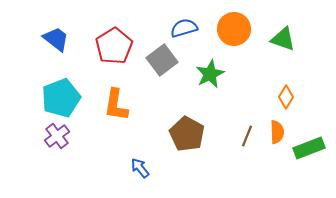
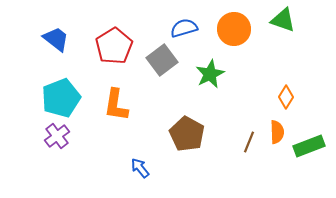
green triangle: moved 19 px up
brown line: moved 2 px right, 6 px down
green rectangle: moved 2 px up
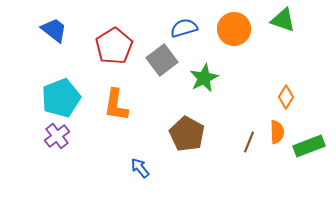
blue trapezoid: moved 2 px left, 9 px up
green star: moved 6 px left, 4 px down
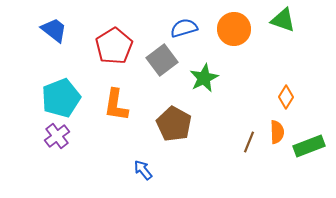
brown pentagon: moved 13 px left, 10 px up
blue arrow: moved 3 px right, 2 px down
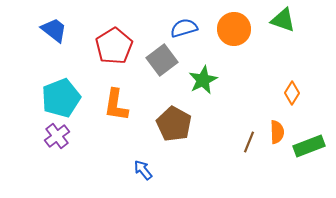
green star: moved 1 px left, 2 px down
orange diamond: moved 6 px right, 4 px up
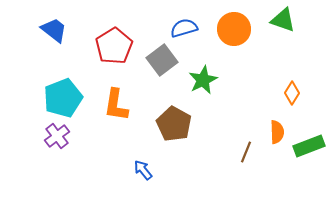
cyan pentagon: moved 2 px right
brown line: moved 3 px left, 10 px down
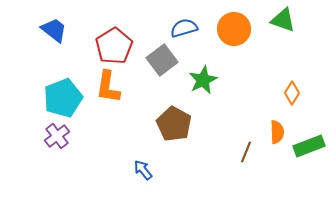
orange L-shape: moved 8 px left, 18 px up
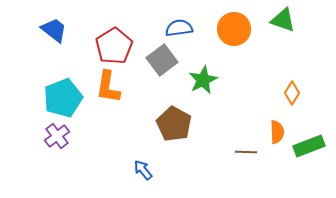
blue semicircle: moved 5 px left; rotated 8 degrees clockwise
brown line: rotated 70 degrees clockwise
